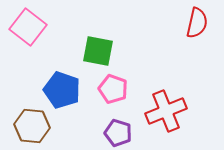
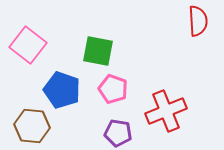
red semicircle: moved 1 px right, 2 px up; rotated 16 degrees counterclockwise
pink square: moved 18 px down
purple pentagon: rotated 8 degrees counterclockwise
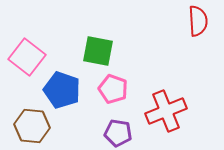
pink square: moved 1 px left, 12 px down
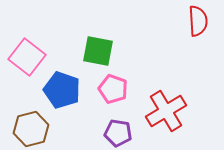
red cross: rotated 9 degrees counterclockwise
brown hexagon: moved 1 px left, 3 px down; rotated 20 degrees counterclockwise
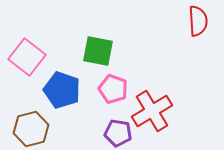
red cross: moved 14 px left
